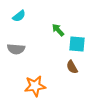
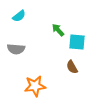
cyan square: moved 2 px up
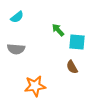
cyan semicircle: moved 2 px left, 1 px down
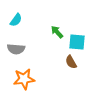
cyan semicircle: moved 1 px left, 3 px down; rotated 16 degrees counterclockwise
green arrow: moved 1 px left, 2 px down
brown semicircle: moved 1 px left, 5 px up
orange star: moved 11 px left, 7 px up
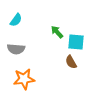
cyan square: moved 1 px left
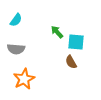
orange star: rotated 20 degrees counterclockwise
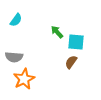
gray semicircle: moved 2 px left, 8 px down
brown semicircle: rotated 64 degrees clockwise
